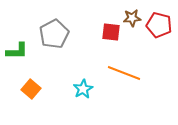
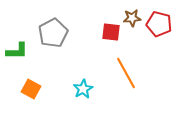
red pentagon: moved 1 px up
gray pentagon: moved 1 px left, 1 px up
orange line: moved 2 px right; rotated 40 degrees clockwise
orange square: rotated 12 degrees counterclockwise
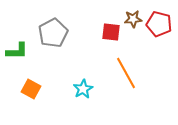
brown star: moved 1 px right, 1 px down
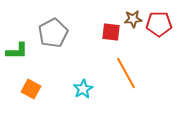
red pentagon: rotated 15 degrees counterclockwise
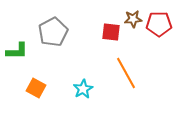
gray pentagon: moved 1 px up
orange square: moved 5 px right, 1 px up
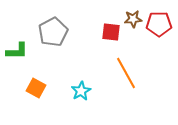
cyan star: moved 2 px left, 2 px down
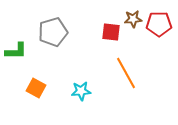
gray pentagon: rotated 12 degrees clockwise
green L-shape: moved 1 px left
cyan star: rotated 24 degrees clockwise
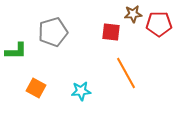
brown star: moved 5 px up
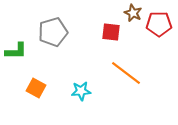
brown star: moved 1 px up; rotated 30 degrees clockwise
orange line: rotated 24 degrees counterclockwise
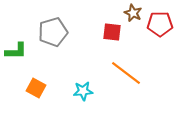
red pentagon: moved 1 px right
red square: moved 1 px right
cyan star: moved 2 px right
